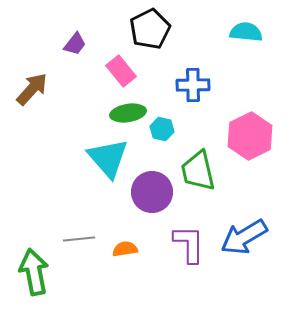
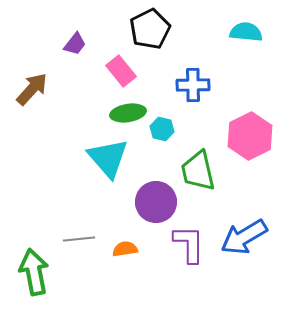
purple circle: moved 4 px right, 10 px down
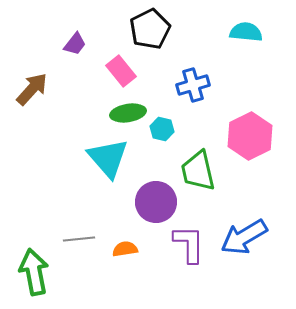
blue cross: rotated 16 degrees counterclockwise
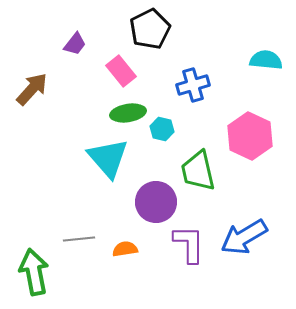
cyan semicircle: moved 20 px right, 28 px down
pink hexagon: rotated 9 degrees counterclockwise
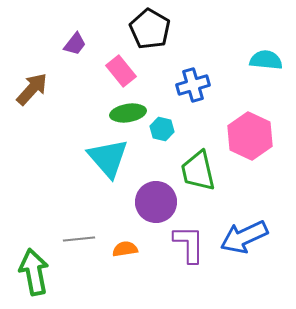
black pentagon: rotated 15 degrees counterclockwise
blue arrow: rotated 6 degrees clockwise
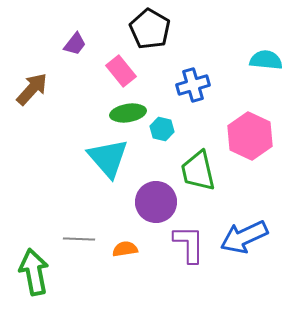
gray line: rotated 8 degrees clockwise
